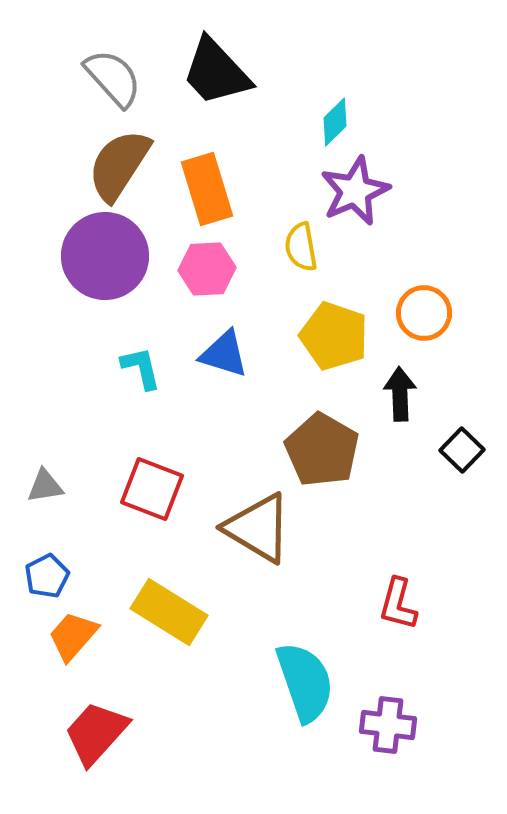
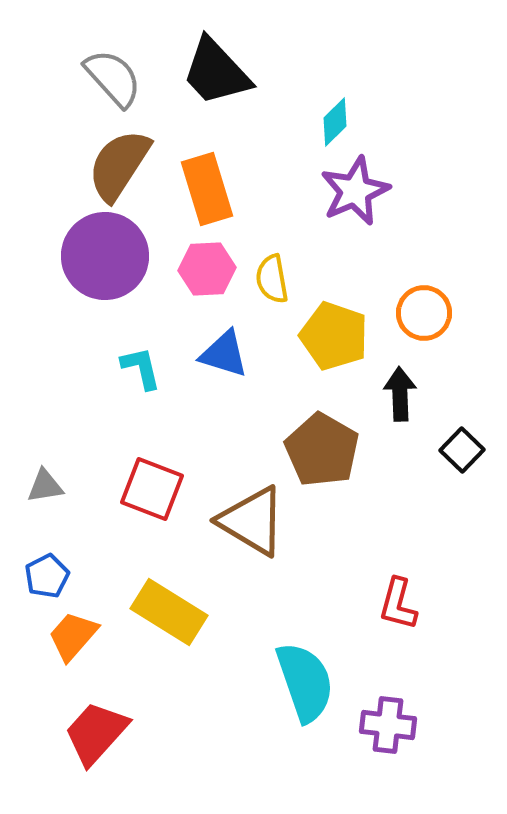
yellow semicircle: moved 29 px left, 32 px down
brown triangle: moved 6 px left, 7 px up
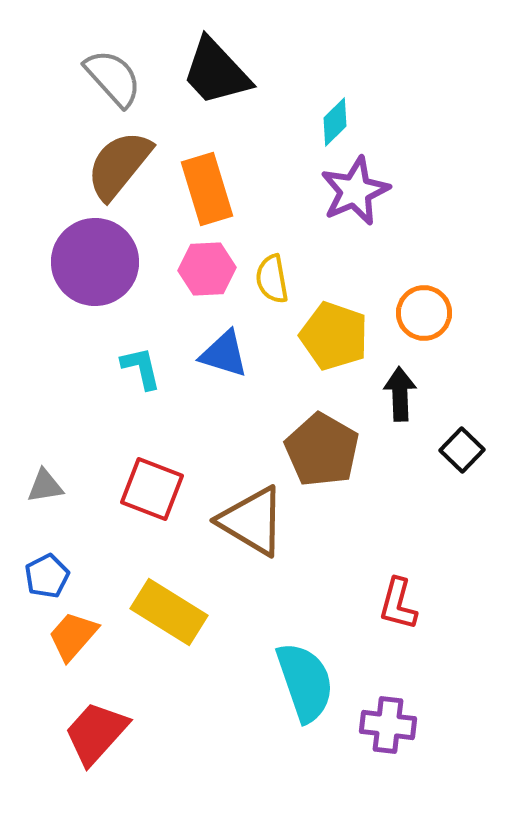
brown semicircle: rotated 6 degrees clockwise
purple circle: moved 10 px left, 6 px down
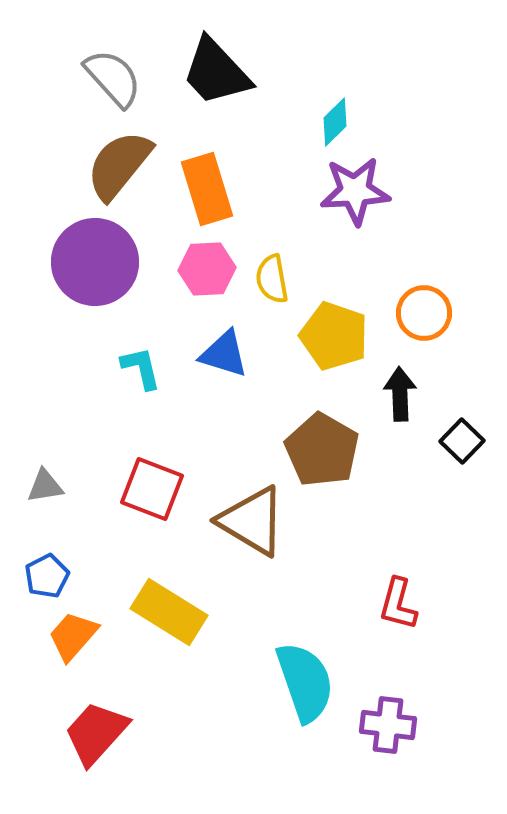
purple star: rotated 20 degrees clockwise
black square: moved 9 px up
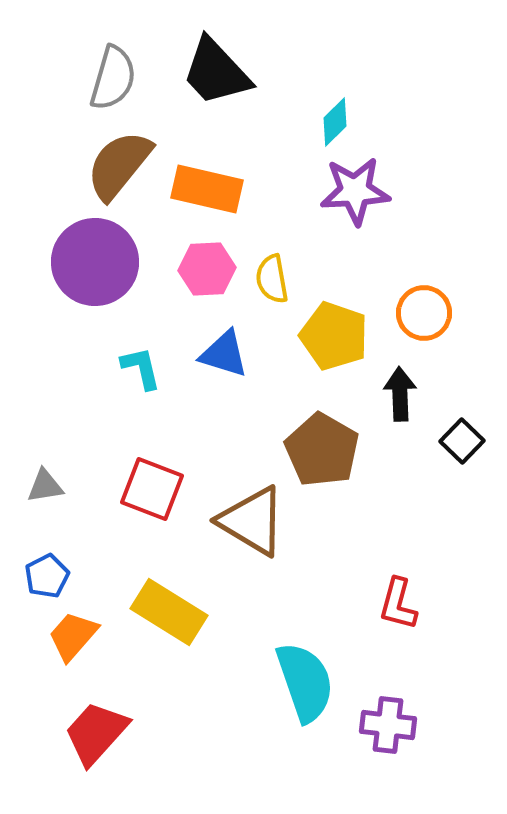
gray semicircle: rotated 58 degrees clockwise
orange rectangle: rotated 60 degrees counterclockwise
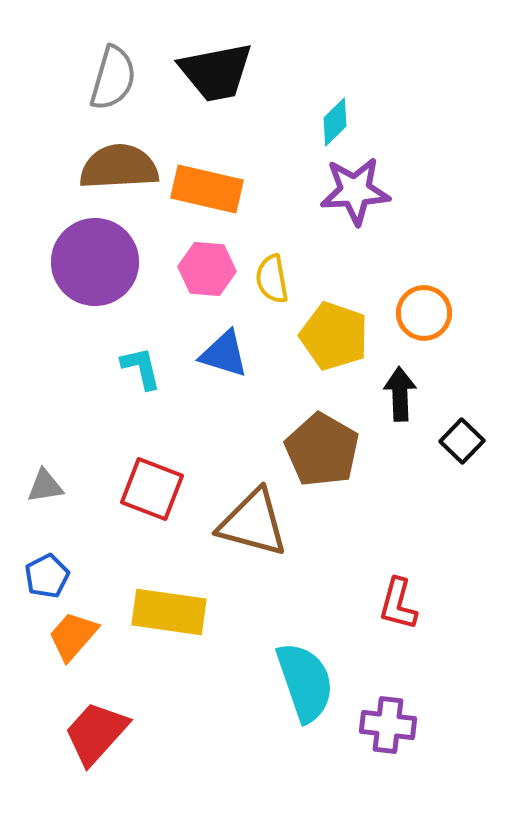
black trapezoid: rotated 58 degrees counterclockwise
brown semicircle: moved 2 px down; rotated 48 degrees clockwise
pink hexagon: rotated 8 degrees clockwise
brown triangle: moved 1 px right, 2 px down; rotated 16 degrees counterclockwise
yellow rectangle: rotated 24 degrees counterclockwise
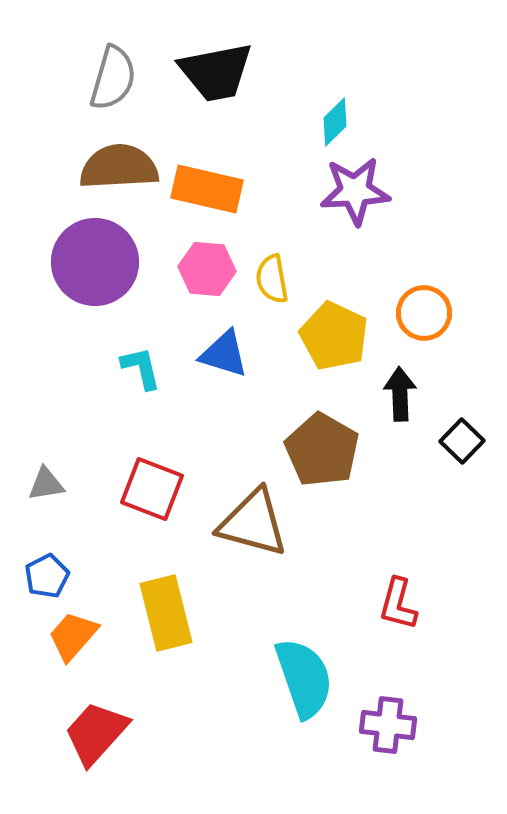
yellow pentagon: rotated 6 degrees clockwise
gray triangle: moved 1 px right, 2 px up
yellow rectangle: moved 3 px left, 1 px down; rotated 68 degrees clockwise
cyan semicircle: moved 1 px left, 4 px up
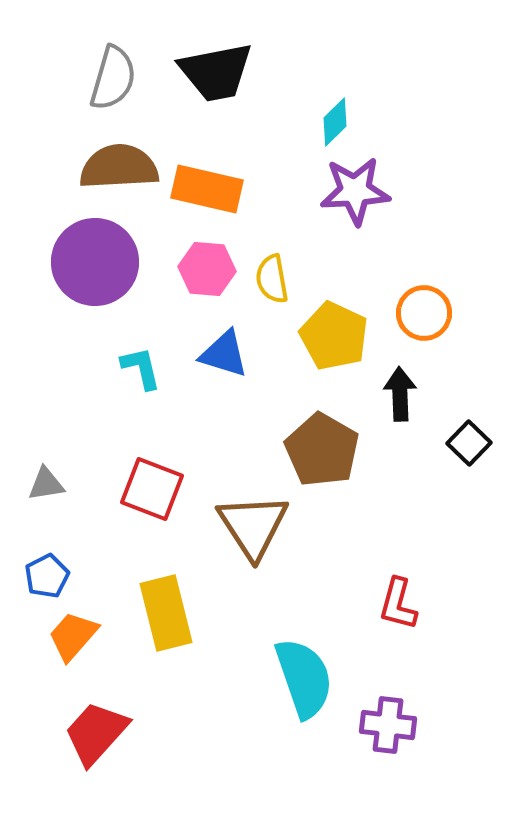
black square: moved 7 px right, 2 px down
brown triangle: moved 3 px down; rotated 42 degrees clockwise
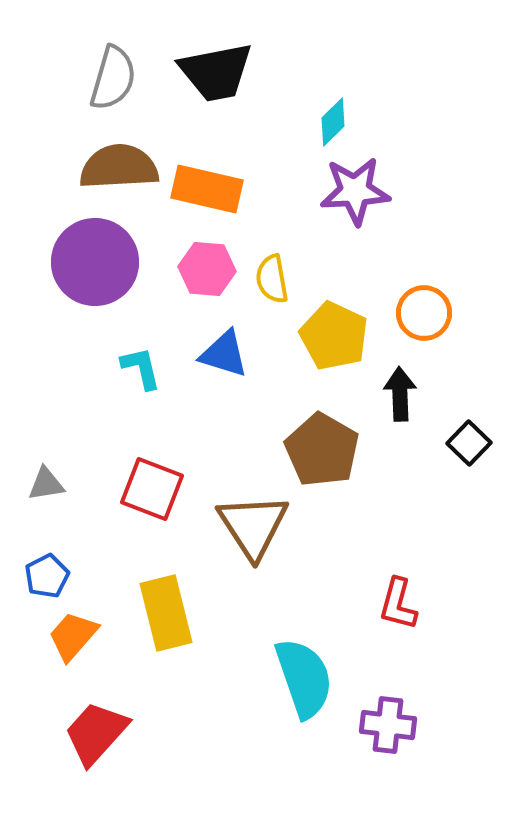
cyan diamond: moved 2 px left
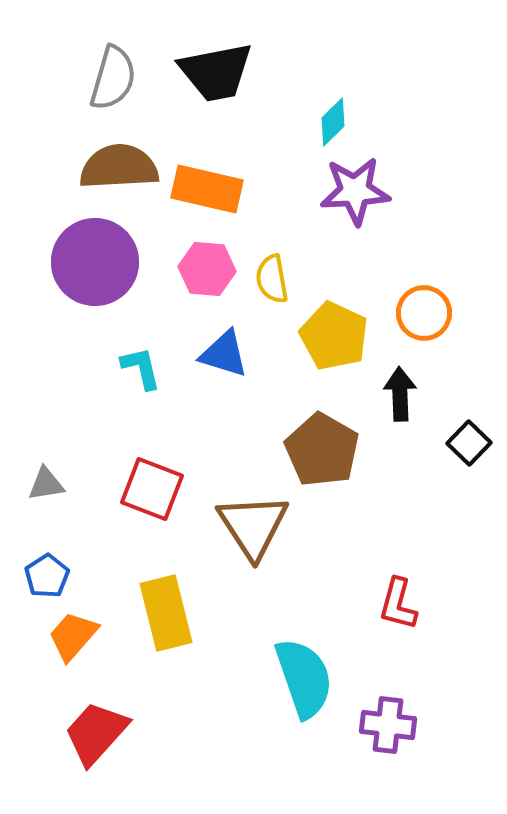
blue pentagon: rotated 6 degrees counterclockwise
